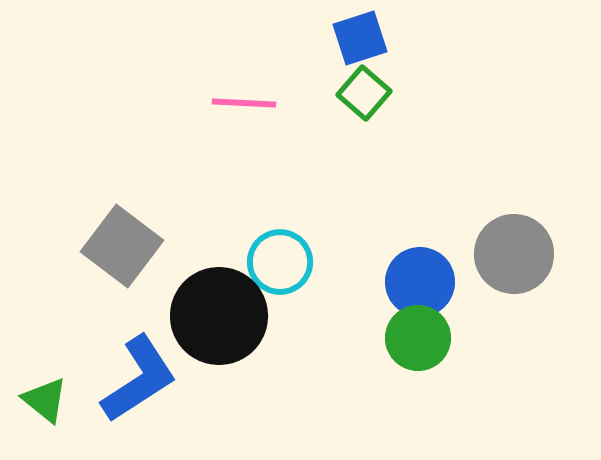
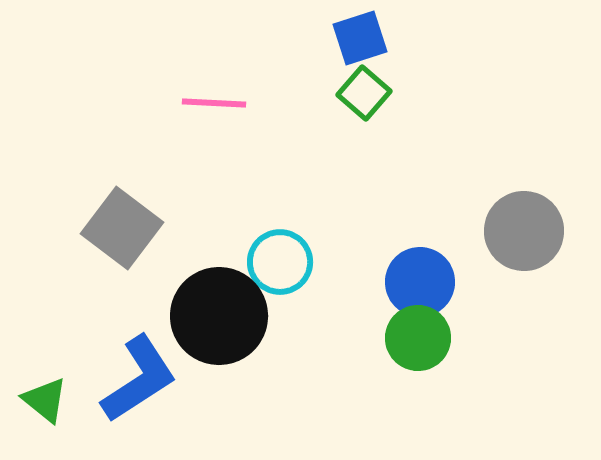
pink line: moved 30 px left
gray square: moved 18 px up
gray circle: moved 10 px right, 23 px up
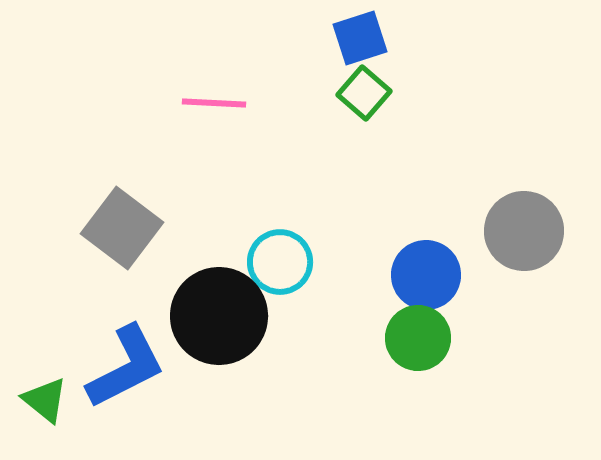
blue circle: moved 6 px right, 7 px up
blue L-shape: moved 13 px left, 12 px up; rotated 6 degrees clockwise
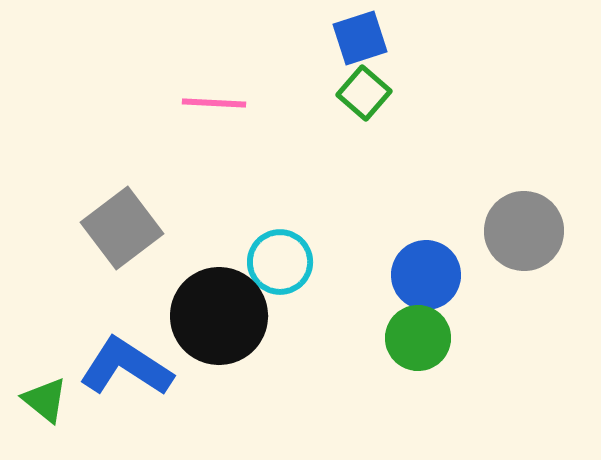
gray square: rotated 16 degrees clockwise
blue L-shape: rotated 120 degrees counterclockwise
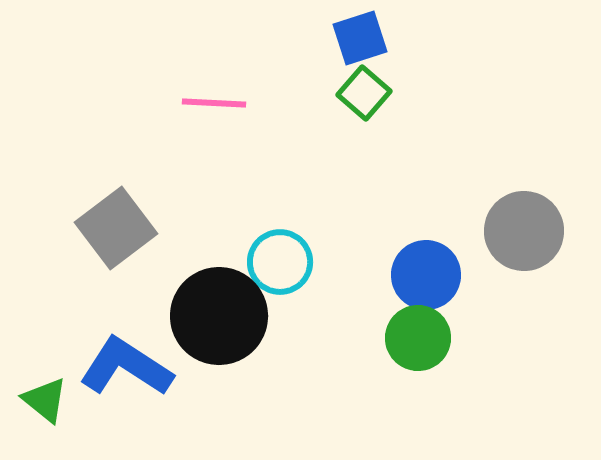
gray square: moved 6 px left
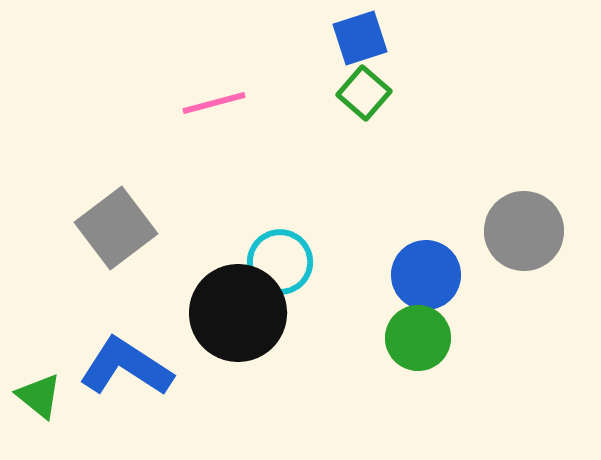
pink line: rotated 18 degrees counterclockwise
black circle: moved 19 px right, 3 px up
green triangle: moved 6 px left, 4 px up
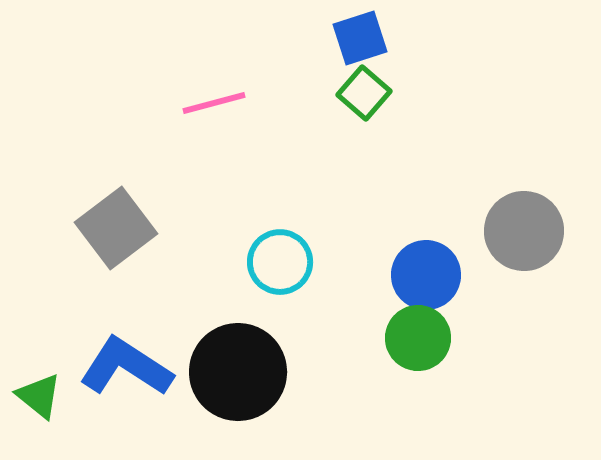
black circle: moved 59 px down
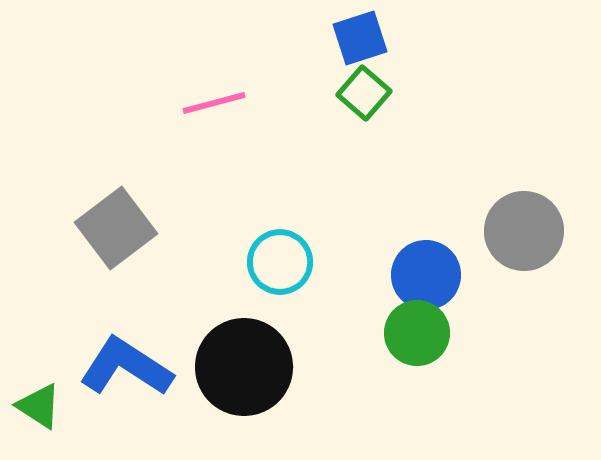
green circle: moved 1 px left, 5 px up
black circle: moved 6 px right, 5 px up
green triangle: moved 10 px down; rotated 6 degrees counterclockwise
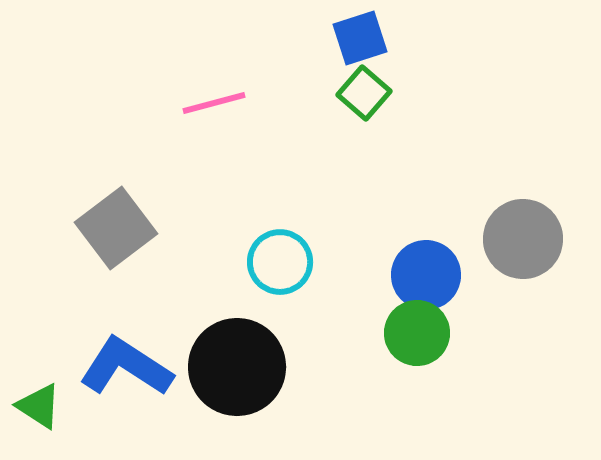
gray circle: moved 1 px left, 8 px down
black circle: moved 7 px left
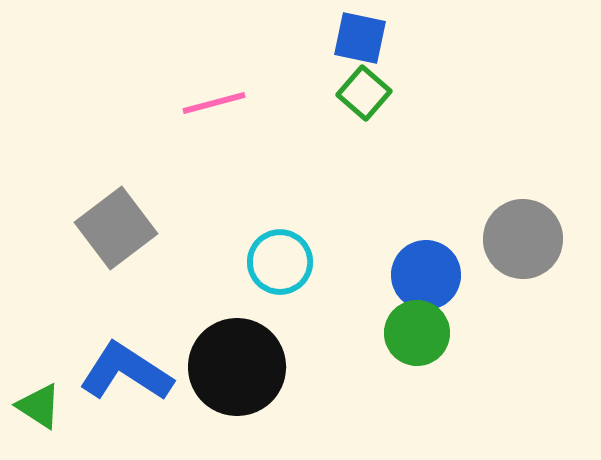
blue square: rotated 30 degrees clockwise
blue L-shape: moved 5 px down
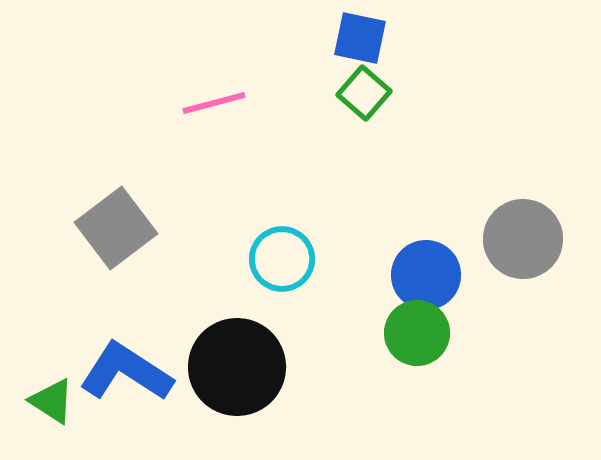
cyan circle: moved 2 px right, 3 px up
green triangle: moved 13 px right, 5 px up
